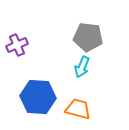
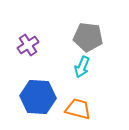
purple cross: moved 11 px right; rotated 10 degrees counterclockwise
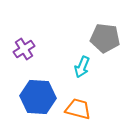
gray pentagon: moved 17 px right, 1 px down
purple cross: moved 4 px left, 4 px down
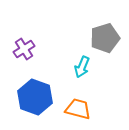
gray pentagon: rotated 24 degrees counterclockwise
blue hexagon: moved 3 px left; rotated 16 degrees clockwise
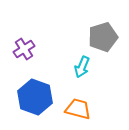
gray pentagon: moved 2 px left, 1 px up
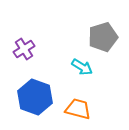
cyan arrow: rotated 80 degrees counterclockwise
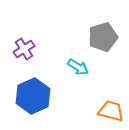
cyan arrow: moved 4 px left
blue hexagon: moved 2 px left, 1 px up; rotated 16 degrees clockwise
orange trapezoid: moved 33 px right, 2 px down
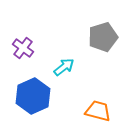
purple cross: moved 1 px left, 1 px up; rotated 20 degrees counterclockwise
cyan arrow: moved 14 px left; rotated 70 degrees counterclockwise
orange trapezoid: moved 13 px left
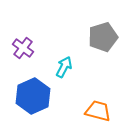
cyan arrow: rotated 25 degrees counterclockwise
